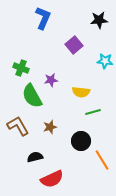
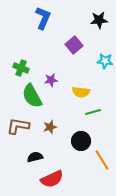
brown L-shape: rotated 50 degrees counterclockwise
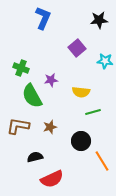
purple square: moved 3 px right, 3 px down
orange line: moved 1 px down
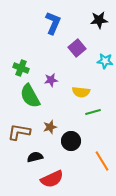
blue L-shape: moved 10 px right, 5 px down
green semicircle: moved 2 px left
brown L-shape: moved 1 px right, 6 px down
black circle: moved 10 px left
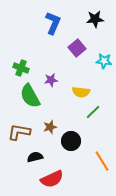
black star: moved 4 px left, 1 px up
cyan star: moved 1 px left
green line: rotated 28 degrees counterclockwise
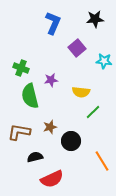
green semicircle: rotated 15 degrees clockwise
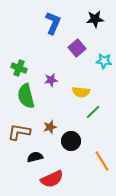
green cross: moved 2 px left
green semicircle: moved 4 px left
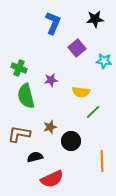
brown L-shape: moved 2 px down
orange line: rotated 30 degrees clockwise
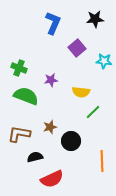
green semicircle: rotated 125 degrees clockwise
